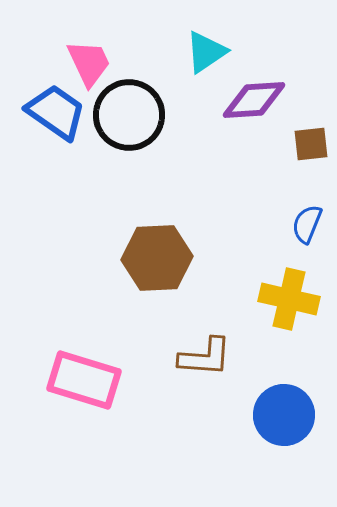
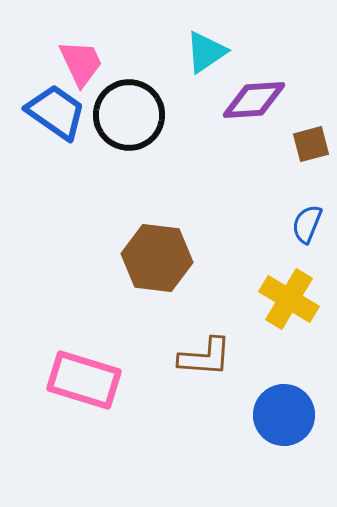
pink trapezoid: moved 8 px left
brown square: rotated 9 degrees counterclockwise
brown hexagon: rotated 10 degrees clockwise
yellow cross: rotated 18 degrees clockwise
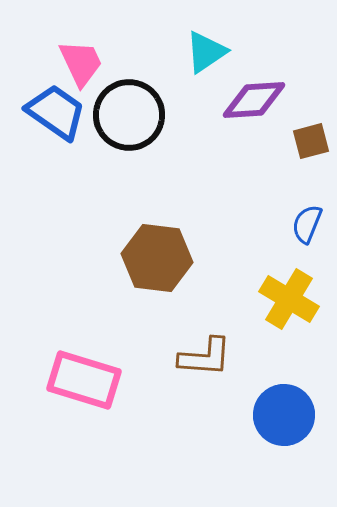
brown square: moved 3 px up
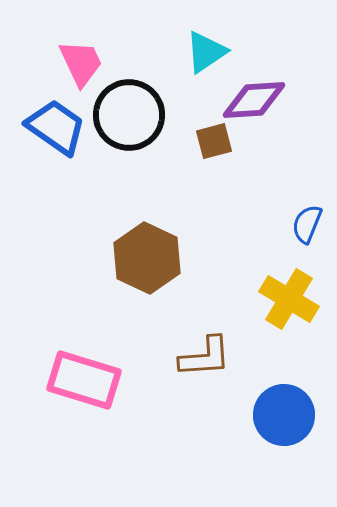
blue trapezoid: moved 15 px down
brown square: moved 97 px left
brown hexagon: moved 10 px left; rotated 18 degrees clockwise
brown L-shape: rotated 8 degrees counterclockwise
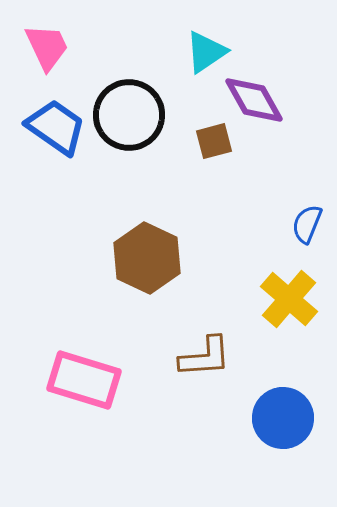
pink trapezoid: moved 34 px left, 16 px up
purple diamond: rotated 64 degrees clockwise
yellow cross: rotated 10 degrees clockwise
blue circle: moved 1 px left, 3 px down
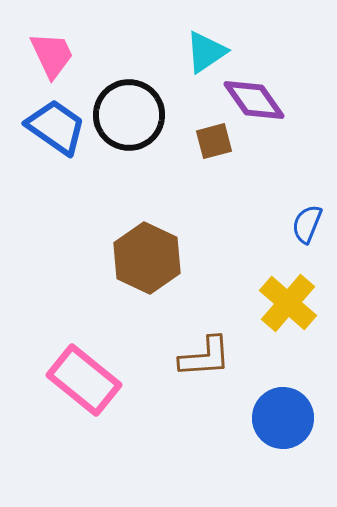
pink trapezoid: moved 5 px right, 8 px down
purple diamond: rotated 6 degrees counterclockwise
yellow cross: moved 1 px left, 4 px down
pink rectangle: rotated 22 degrees clockwise
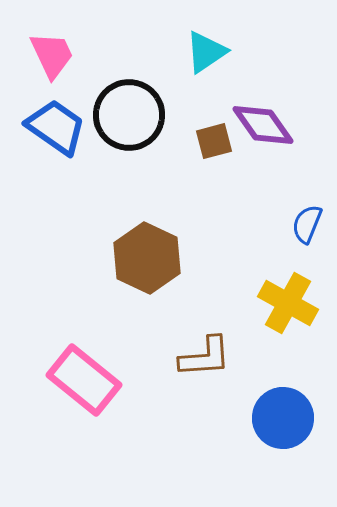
purple diamond: moved 9 px right, 25 px down
yellow cross: rotated 12 degrees counterclockwise
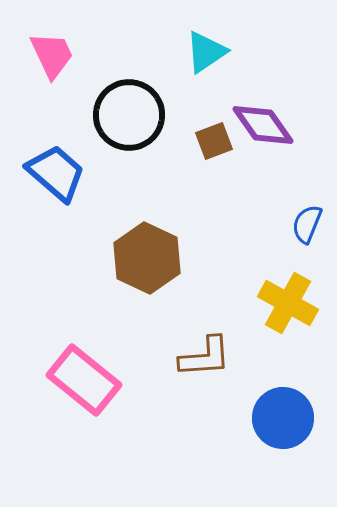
blue trapezoid: moved 46 px down; rotated 6 degrees clockwise
brown square: rotated 6 degrees counterclockwise
